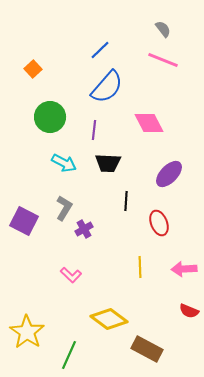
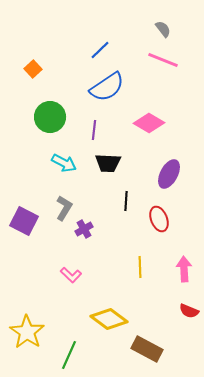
blue semicircle: rotated 15 degrees clockwise
pink diamond: rotated 32 degrees counterclockwise
purple ellipse: rotated 16 degrees counterclockwise
red ellipse: moved 4 px up
pink arrow: rotated 90 degrees clockwise
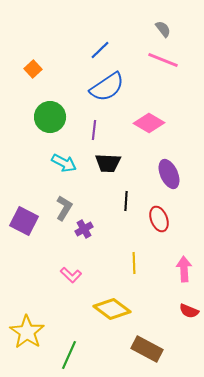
purple ellipse: rotated 52 degrees counterclockwise
yellow line: moved 6 px left, 4 px up
yellow diamond: moved 3 px right, 10 px up
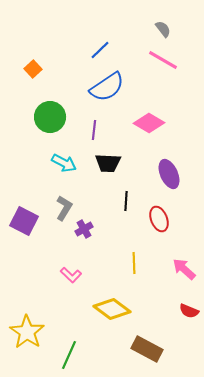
pink line: rotated 8 degrees clockwise
pink arrow: rotated 45 degrees counterclockwise
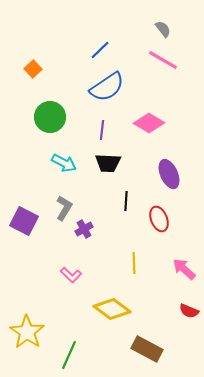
purple line: moved 8 px right
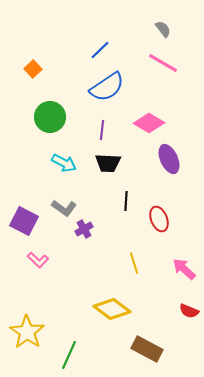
pink line: moved 3 px down
purple ellipse: moved 15 px up
gray L-shape: rotated 95 degrees clockwise
yellow line: rotated 15 degrees counterclockwise
pink L-shape: moved 33 px left, 15 px up
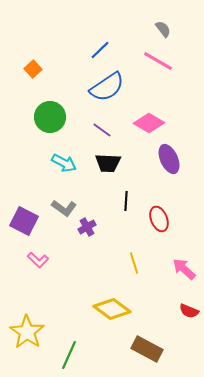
pink line: moved 5 px left, 2 px up
purple line: rotated 60 degrees counterclockwise
purple cross: moved 3 px right, 2 px up
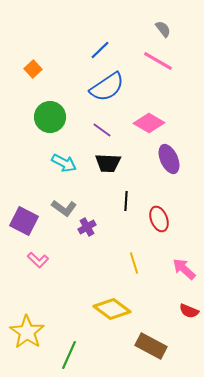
brown rectangle: moved 4 px right, 3 px up
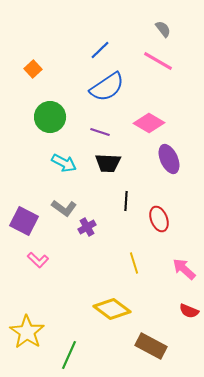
purple line: moved 2 px left, 2 px down; rotated 18 degrees counterclockwise
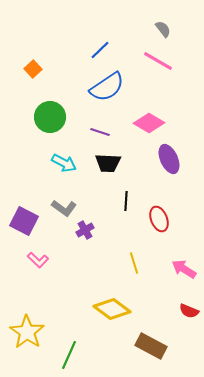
purple cross: moved 2 px left, 3 px down
pink arrow: rotated 10 degrees counterclockwise
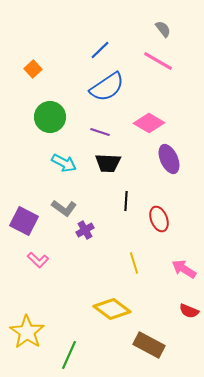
brown rectangle: moved 2 px left, 1 px up
